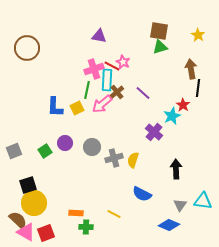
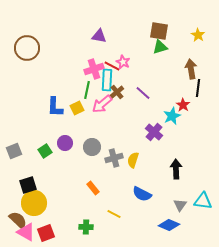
orange rectangle: moved 17 px right, 25 px up; rotated 48 degrees clockwise
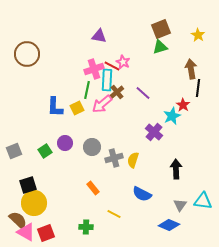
brown square: moved 2 px right, 2 px up; rotated 30 degrees counterclockwise
brown circle: moved 6 px down
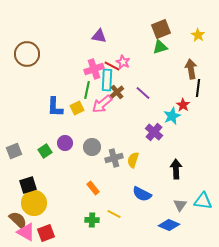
green cross: moved 6 px right, 7 px up
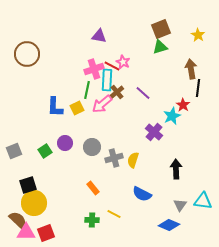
pink triangle: rotated 30 degrees counterclockwise
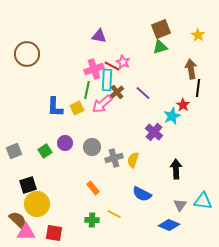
yellow circle: moved 3 px right, 1 px down
red square: moved 8 px right; rotated 30 degrees clockwise
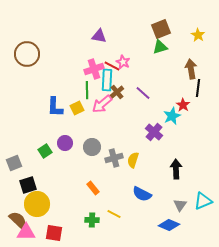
green line: rotated 12 degrees counterclockwise
gray square: moved 12 px down
cyan triangle: rotated 30 degrees counterclockwise
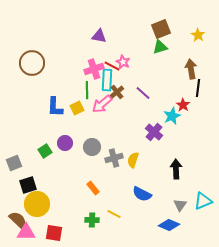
brown circle: moved 5 px right, 9 px down
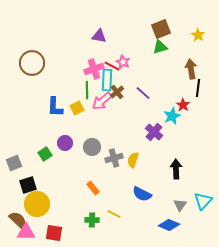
pink arrow: moved 3 px up
green square: moved 3 px down
cyan triangle: rotated 24 degrees counterclockwise
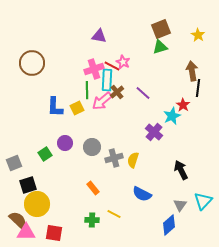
brown arrow: moved 1 px right, 2 px down
black arrow: moved 5 px right, 1 px down; rotated 24 degrees counterclockwise
blue diamond: rotated 65 degrees counterclockwise
